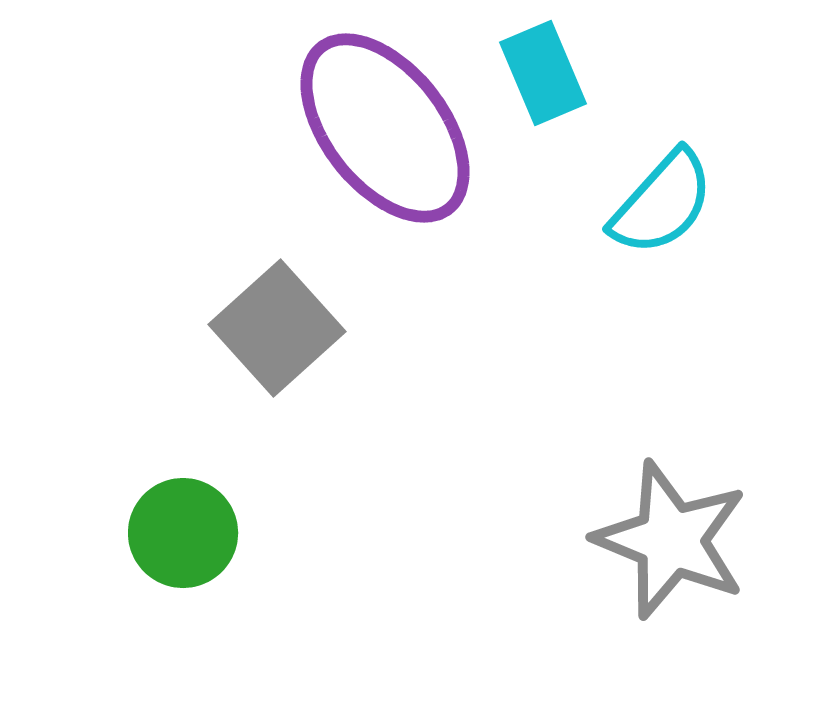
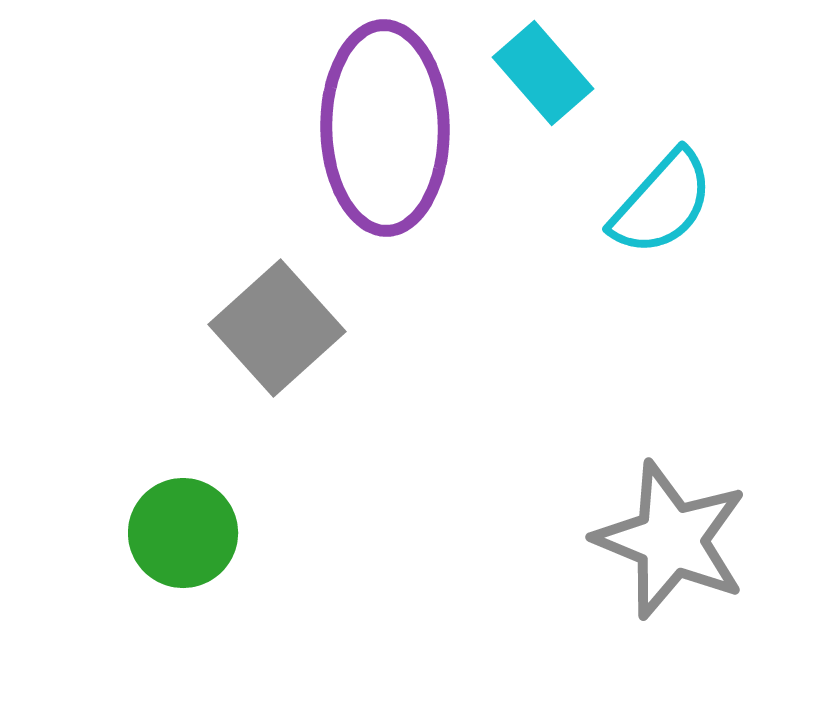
cyan rectangle: rotated 18 degrees counterclockwise
purple ellipse: rotated 37 degrees clockwise
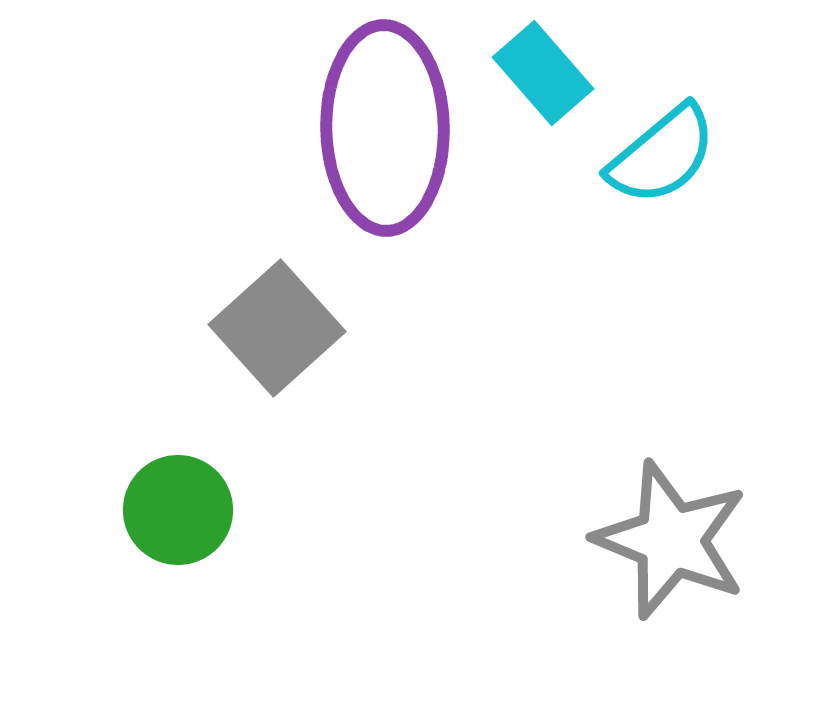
cyan semicircle: moved 48 px up; rotated 8 degrees clockwise
green circle: moved 5 px left, 23 px up
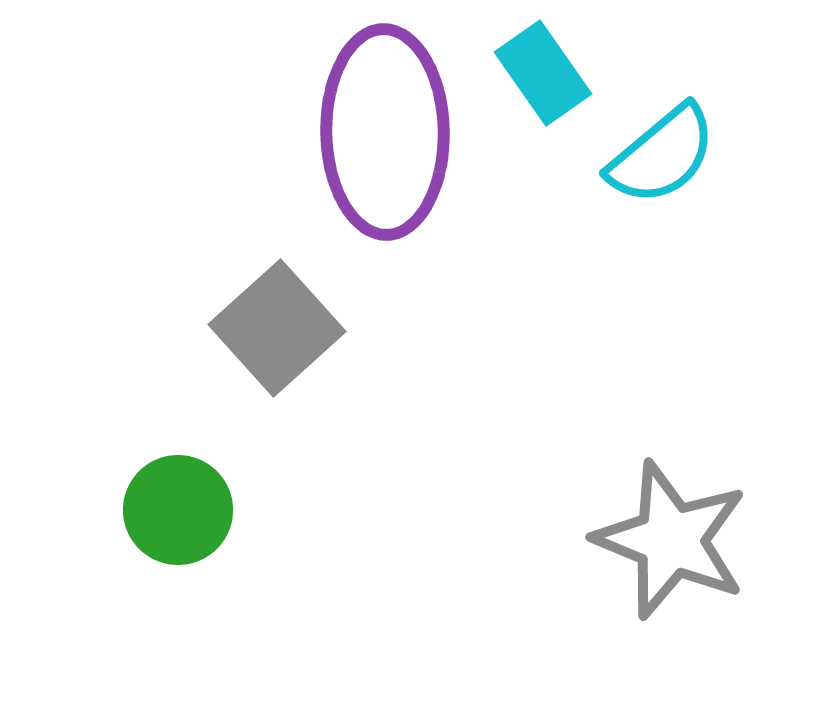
cyan rectangle: rotated 6 degrees clockwise
purple ellipse: moved 4 px down
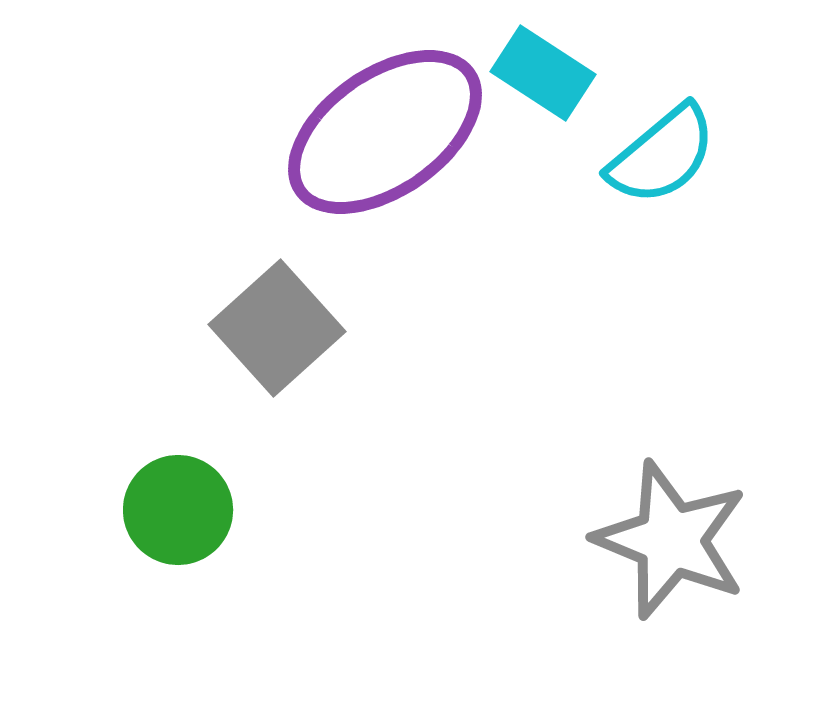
cyan rectangle: rotated 22 degrees counterclockwise
purple ellipse: rotated 56 degrees clockwise
